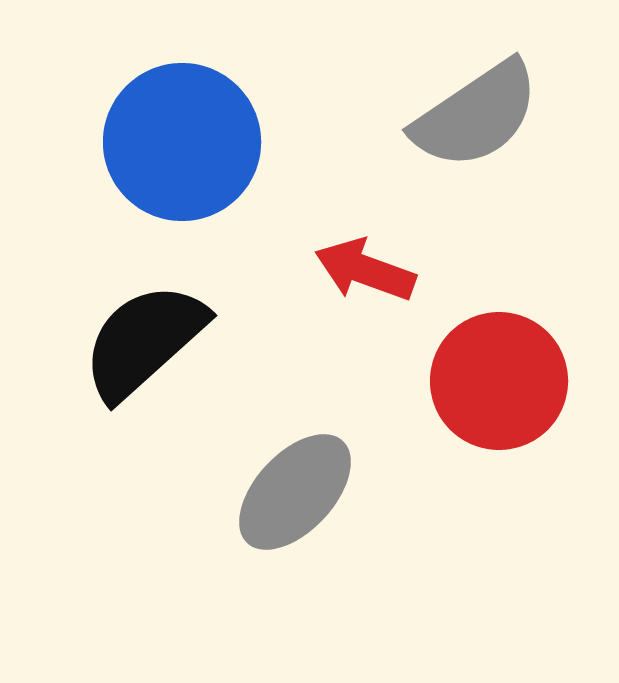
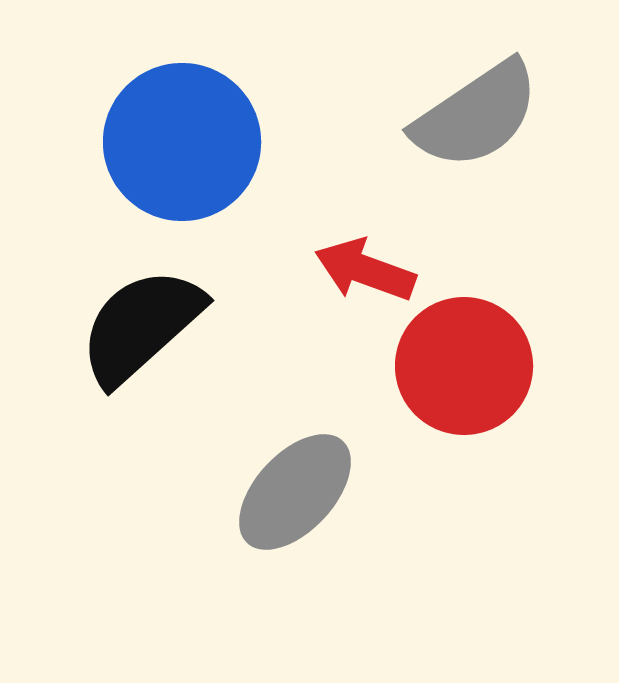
black semicircle: moved 3 px left, 15 px up
red circle: moved 35 px left, 15 px up
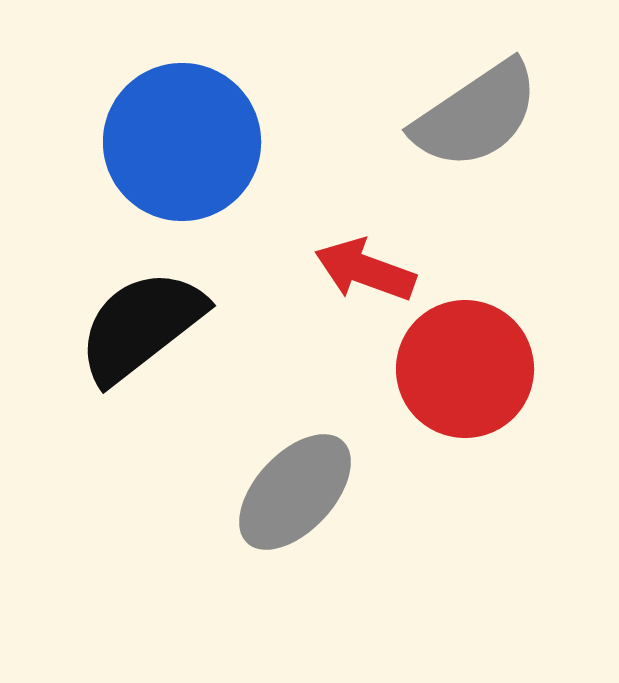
black semicircle: rotated 4 degrees clockwise
red circle: moved 1 px right, 3 px down
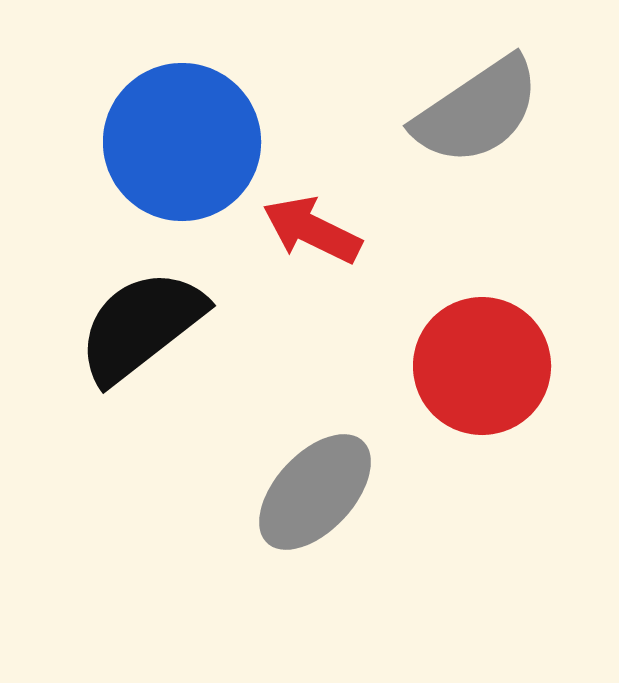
gray semicircle: moved 1 px right, 4 px up
red arrow: moved 53 px left, 40 px up; rotated 6 degrees clockwise
red circle: moved 17 px right, 3 px up
gray ellipse: moved 20 px right
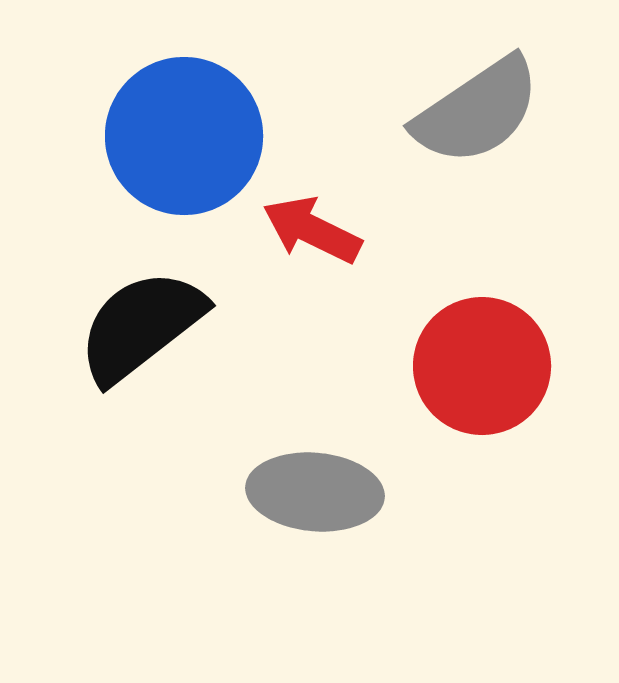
blue circle: moved 2 px right, 6 px up
gray ellipse: rotated 52 degrees clockwise
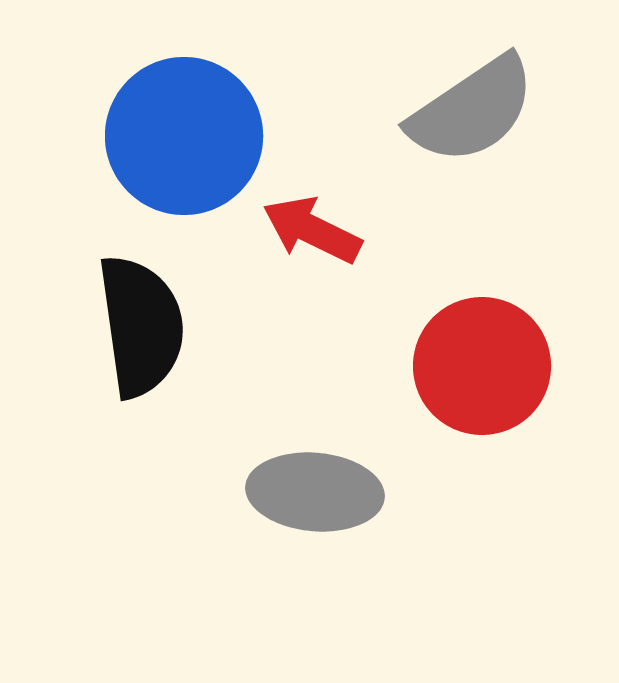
gray semicircle: moved 5 px left, 1 px up
black semicircle: rotated 120 degrees clockwise
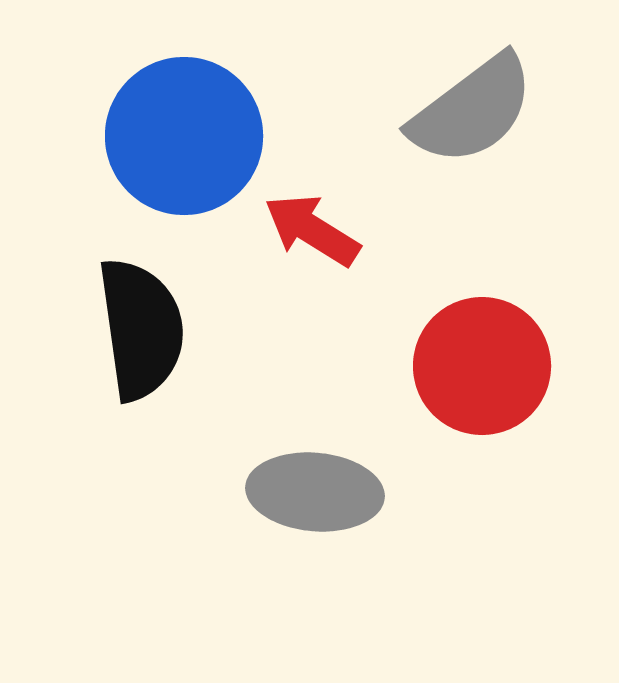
gray semicircle: rotated 3 degrees counterclockwise
red arrow: rotated 6 degrees clockwise
black semicircle: moved 3 px down
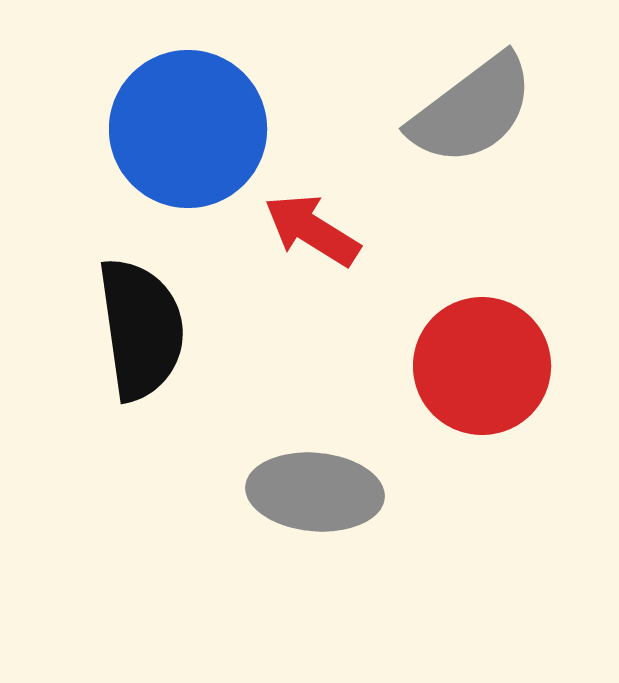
blue circle: moved 4 px right, 7 px up
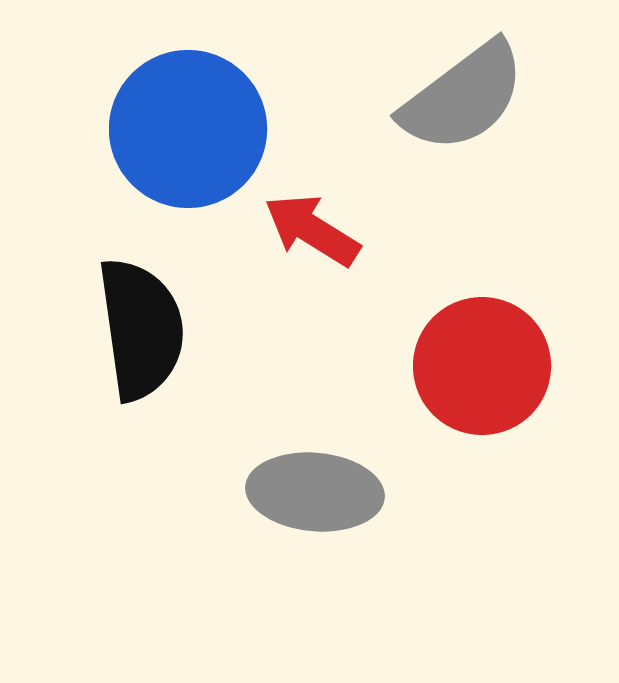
gray semicircle: moved 9 px left, 13 px up
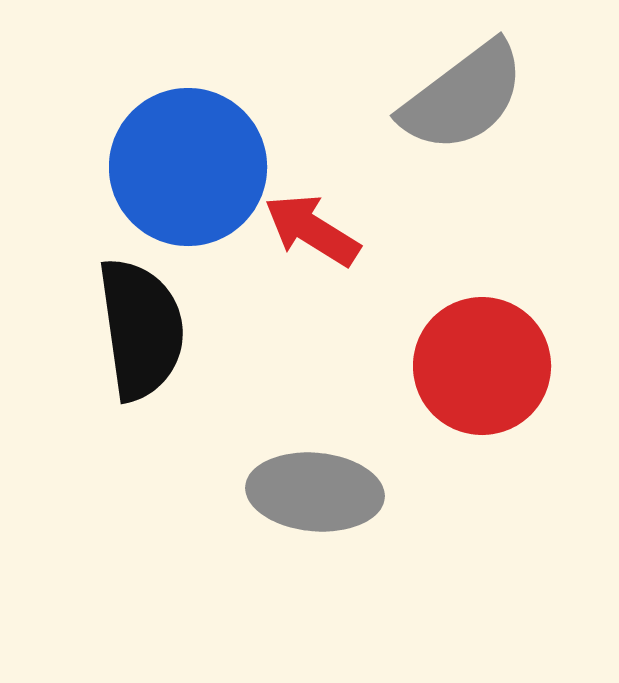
blue circle: moved 38 px down
